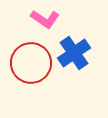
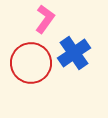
pink L-shape: rotated 88 degrees counterclockwise
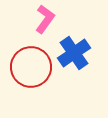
red circle: moved 4 px down
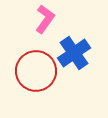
red circle: moved 5 px right, 4 px down
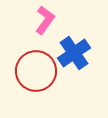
pink L-shape: moved 1 px down
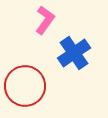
red circle: moved 11 px left, 15 px down
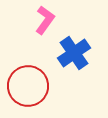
red circle: moved 3 px right
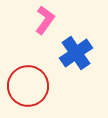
blue cross: moved 2 px right
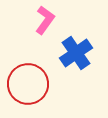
red circle: moved 2 px up
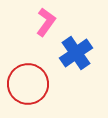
pink L-shape: moved 1 px right, 2 px down
